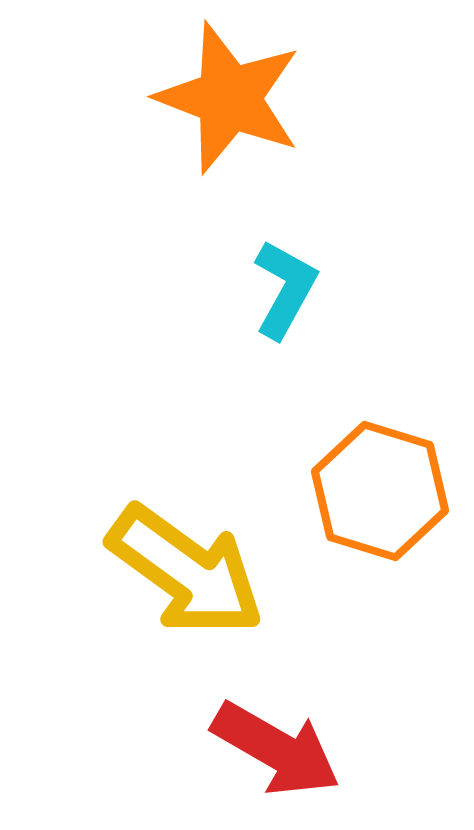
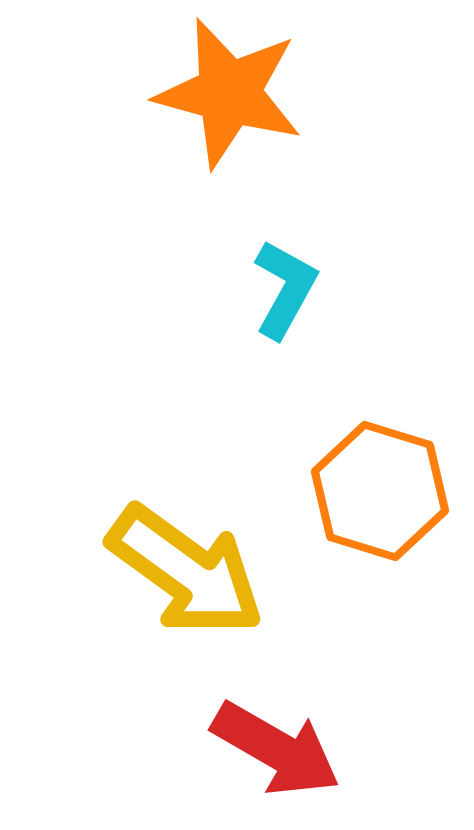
orange star: moved 5 px up; rotated 6 degrees counterclockwise
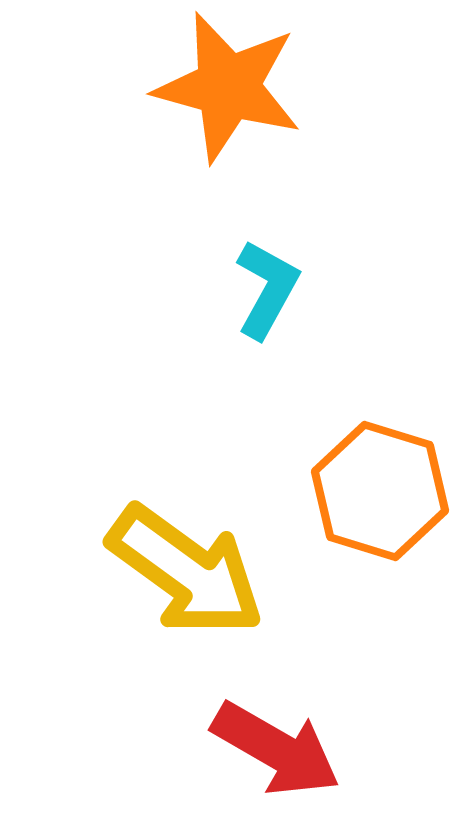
orange star: moved 1 px left, 6 px up
cyan L-shape: moved 18 px left
